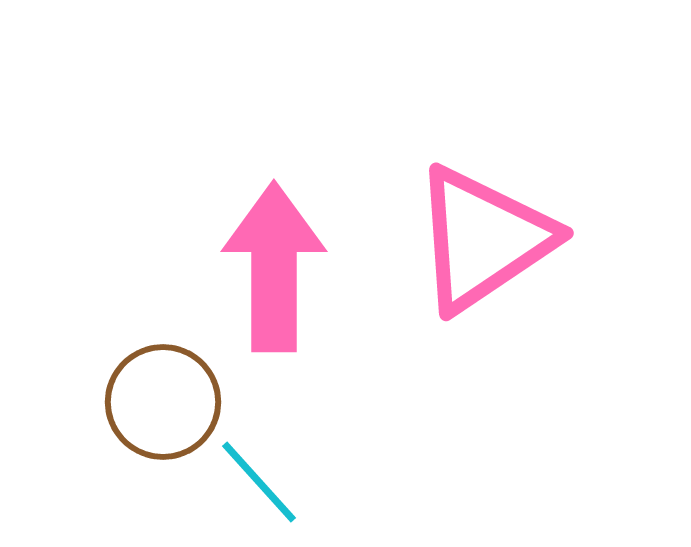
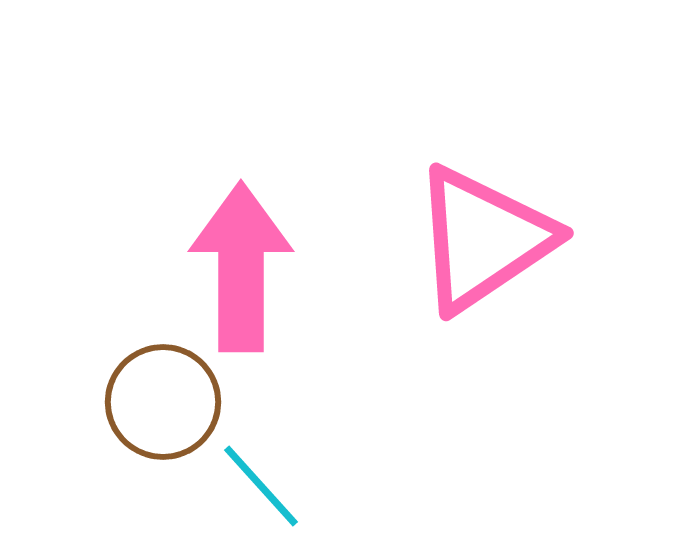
pink arrow: moved 33 px left
cyan line: moved 2 px right, 4 px down
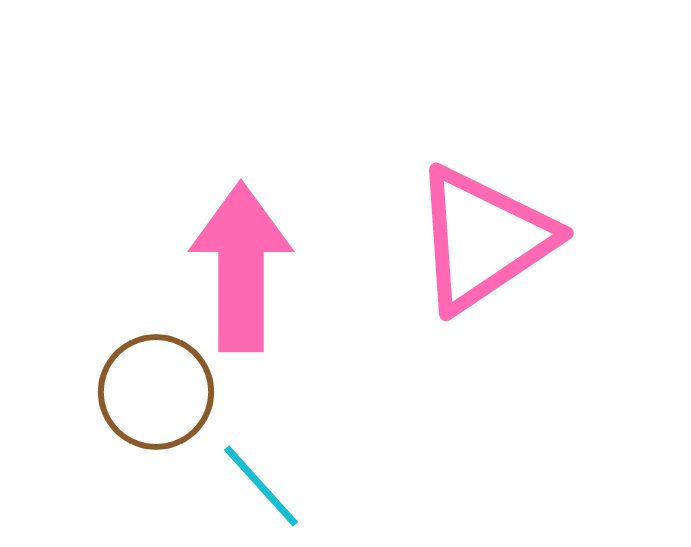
brown circle: moved 7 px left, 10 px up
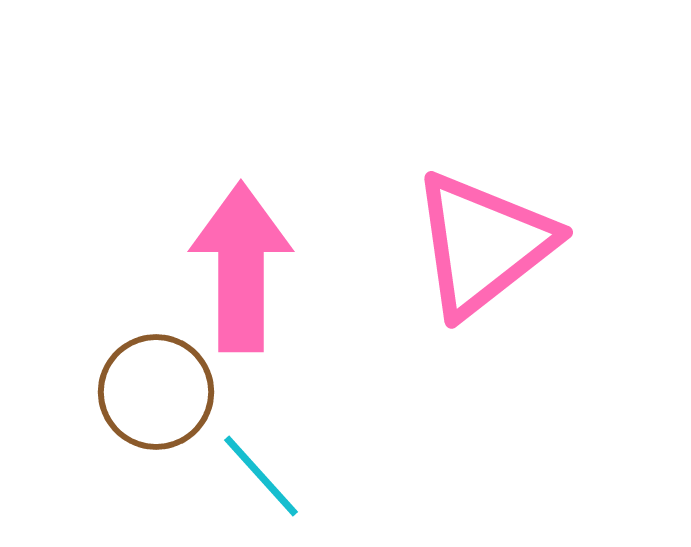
pink triangle: moved 5 px down; rotated 4 degrees counterclockwise
cyan line: moved 10 px up
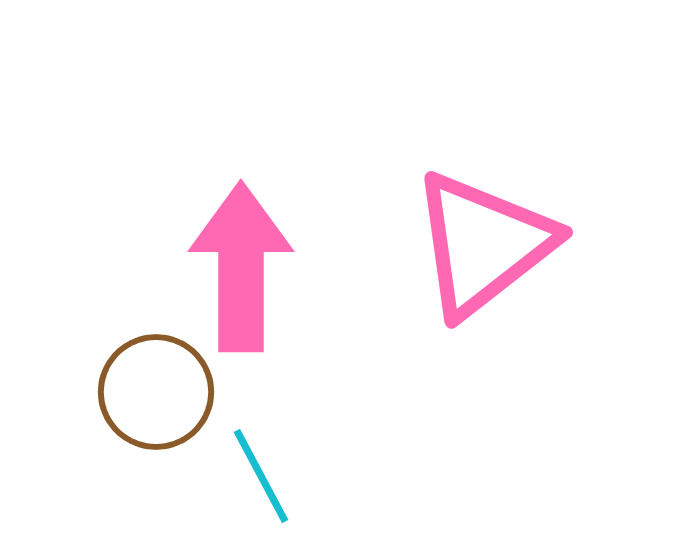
cyan line: rotated 14 degrees clockwise
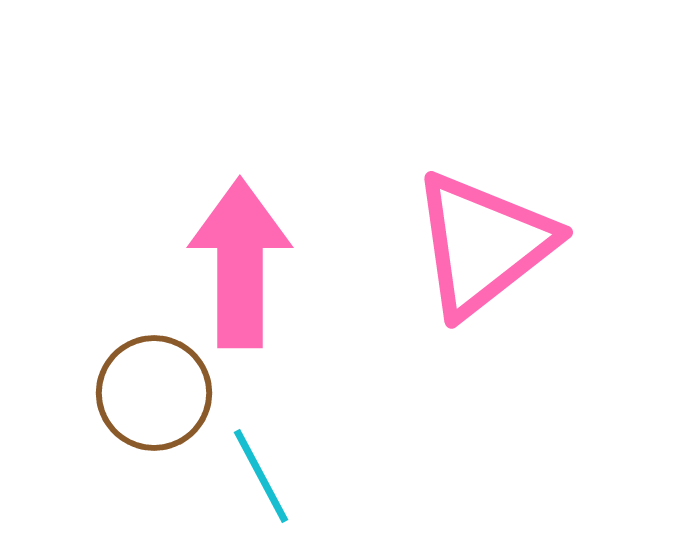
pink arrow: moved 1 px left, 4 px up
brown circle: moved 2 px left, 1 px down
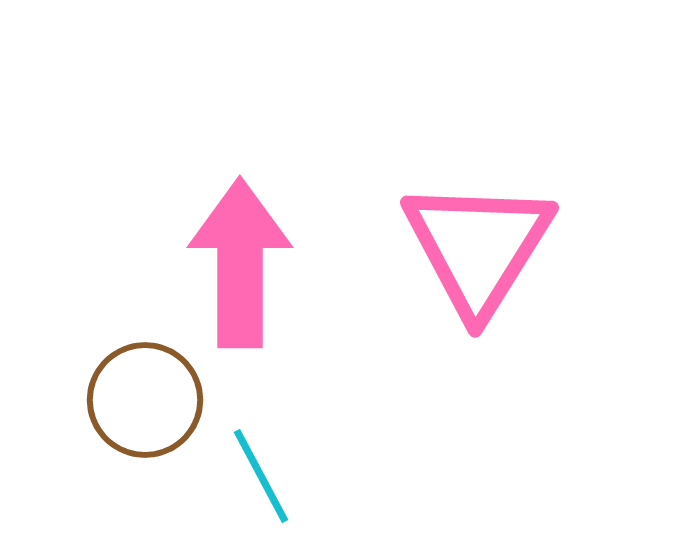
pink triangle: moved 5 px left, 3 px down; rotated 20 degrees counterclockwise
brown circle: moved 9 px left, 7 px down
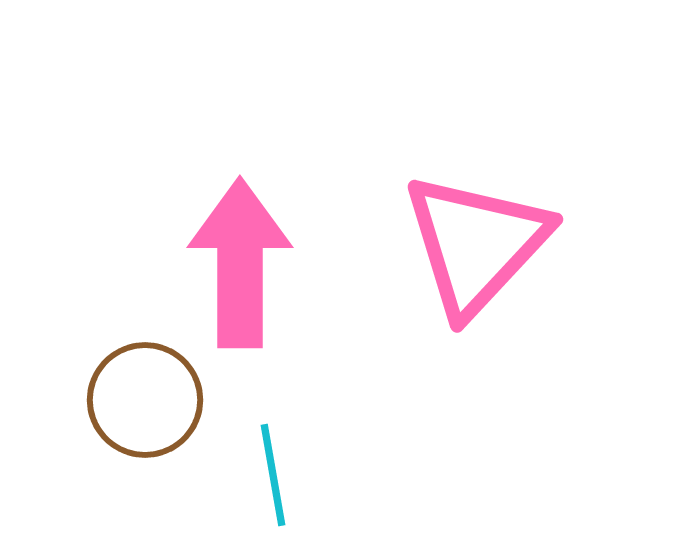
pink triangle: moved 2 px left, 3 px up; rotated 11 degrees clockwise
cyan line: moved 12 px right, 1 px up; rotated 18 degrees clockwise
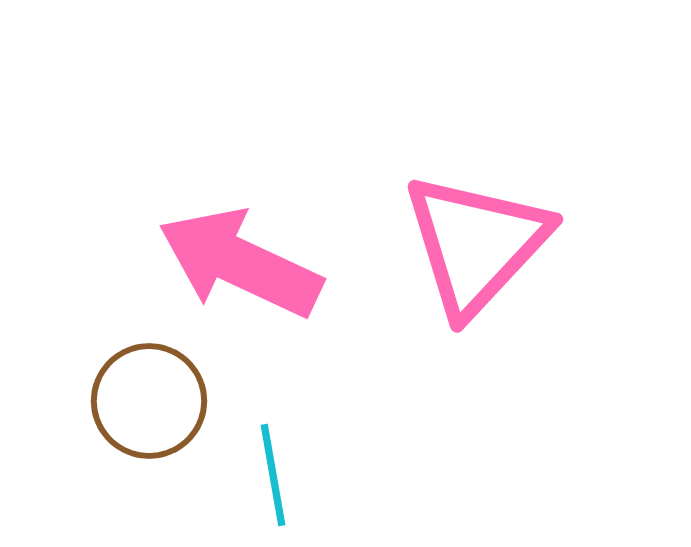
pink arrow: rotated 65 degrees counterclockwise
brown circle: moved 4 px right, 1 px down
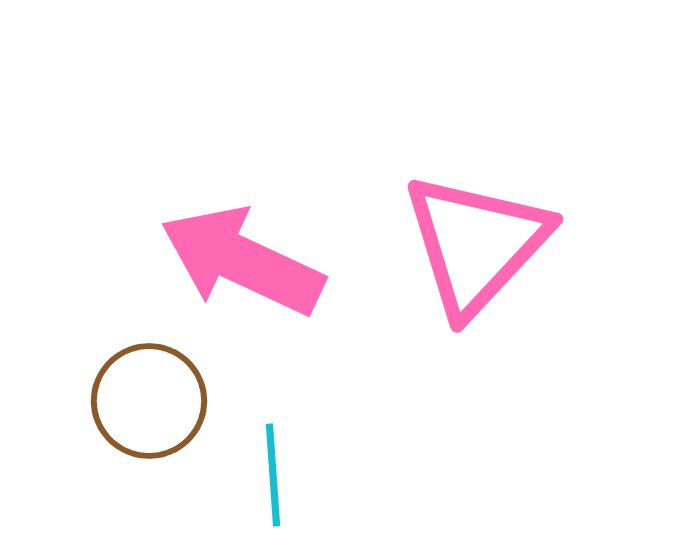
pink arrow: moved 2 px right, 2 px up
cyan line: rotated 6 degrees clockwise
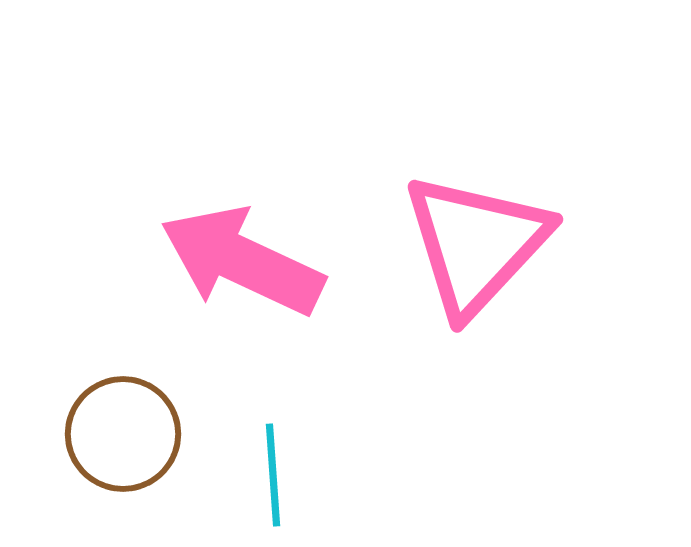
brown circle: moved 26 px left, 33 px down
